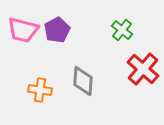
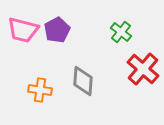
green cross: moved 1 px left, 2 px down
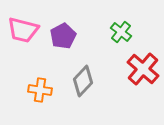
purple pentagon: moved 6 px right, 6 px down
gray diamond: rotated 40 degrees clockwise
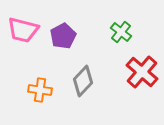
red cross: moved 1 px left, 3 px down
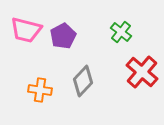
pink trapezoid: moved 3 px right
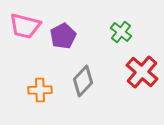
pink trapezoid: moved 1 px left, 4 px up
orange cross: rotated 10 degrees counterclockwise
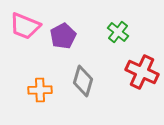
pink trapezoid: rotated 8 degrees clockwise
green cross: moved 3 px left
red cross: rotated 16 degrees counterclockwise
gray diamond: rotated 28 degrees counterclockwise
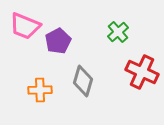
green cross: rotated 10 degrees clockwise
purple pentagon: moved 5 px left, 5 px down
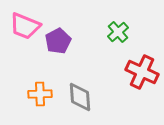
gray diamond: moved 3 px left, 16 px down; rotated 20 degrees counterclockwise
orange cross: moved 4 px down
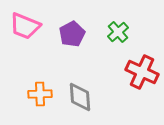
purple pentagon: moved 14 px right, 7 px up
